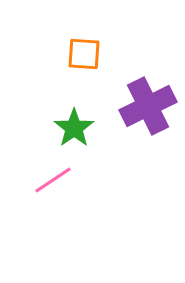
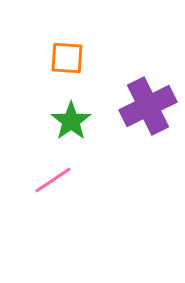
orange square: moved 17 px left, 4 px down
green star: moved 3 px left, 7 px up
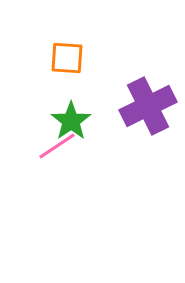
pink line: moved 4 px right, 34 px up
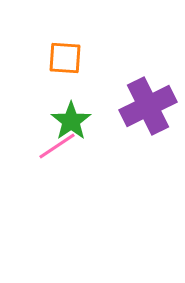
orange square: moved 2 px left
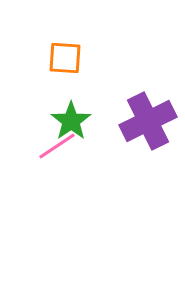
purple cross: moved 15 px down
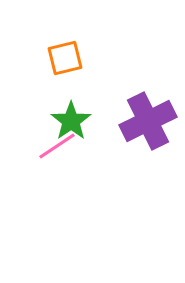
orange square: rotated 18 degrees counterclockwise
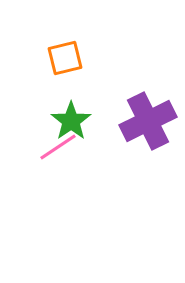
pink line: moved 1 px right, 1 px down
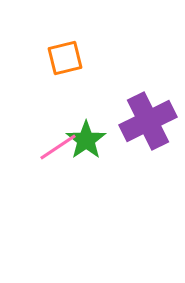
green star: moved 15 px right, 19 px down
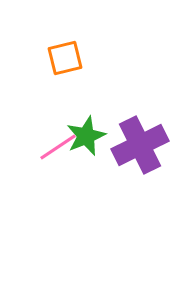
purple cross: moved 8 px left, 24 px down
green star: moved 4 px up; rotated 12 degrees clockwise
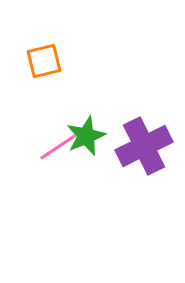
orange square: moved 21 px left, 3 px down
purple cross: moved 4 px right, 1 px down
